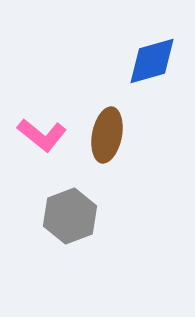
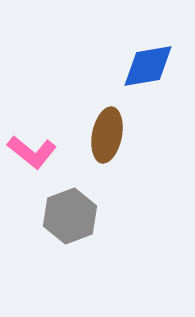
blue diamond: moved 4 px left, 5 px down; rotated 6 degrees clockwise
pink L-shape: moved 10 px left, 17 px down
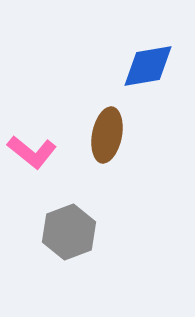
gray hexagon: moved 1 px left, 16 px down
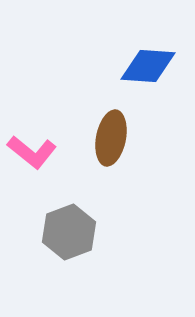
blue diamond: rotated 14 degrees clockwise
brown ellipse: moved 4 px right, 3 px down
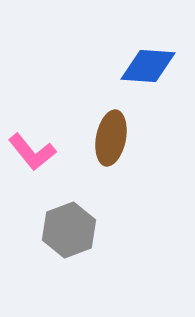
pink L-shape: rotated 12 degrees clockwise
gray hexagon: moved 2 px up
